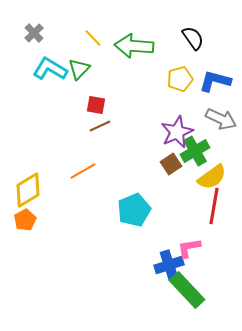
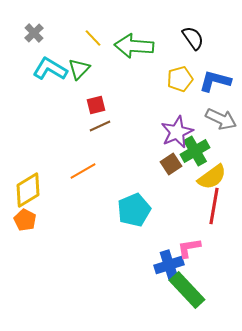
red square: rotated 24 degrees counterclockwise
orange pentagon: rotated 15 degrees counterclockwise
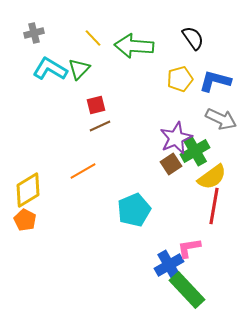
gray cross: rotated 30 degrees clockwise
purple star: moved 1 px left, 6 px down
blue cross: rotated 12 degrees counterclockwise
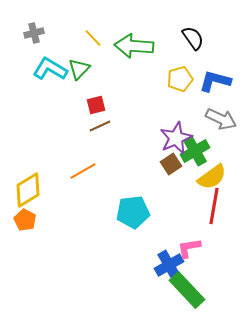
cyan pentagon: moved 1 px left, 2 px down; rotated 16 degrees clockwise
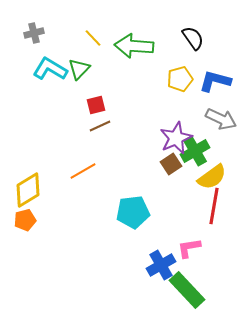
orange pentagon: rotated 30 degrees clockwise
blue cross: moved 8 px left
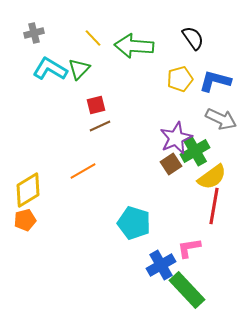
cyan pentagon: moved 1 px right, 11 px down; rotated 24 degrees clockwise
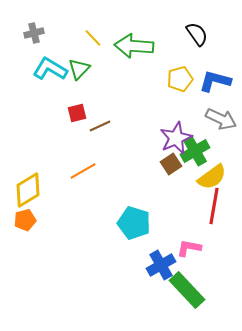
black semicircle: moved 4 px right, 4 px up
red square: moved 19 px left, 8 px down
pink L-shape: rotated 20 degrees clockwise
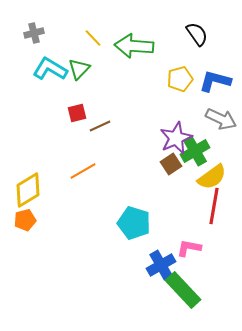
green rectangle: moved 4 px left
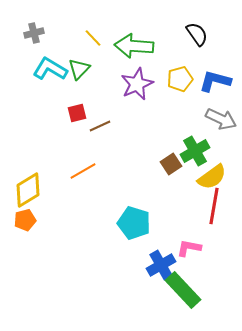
purple star: moved 39 px left, 54 px up
